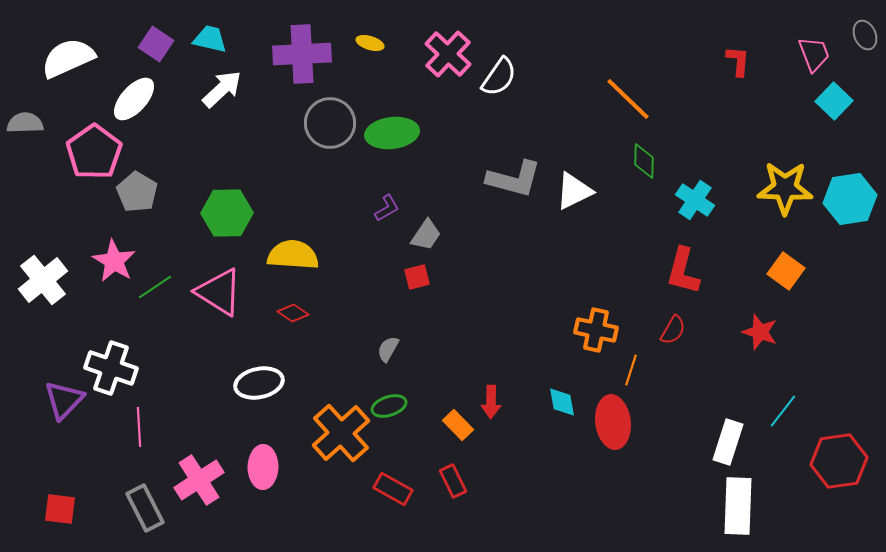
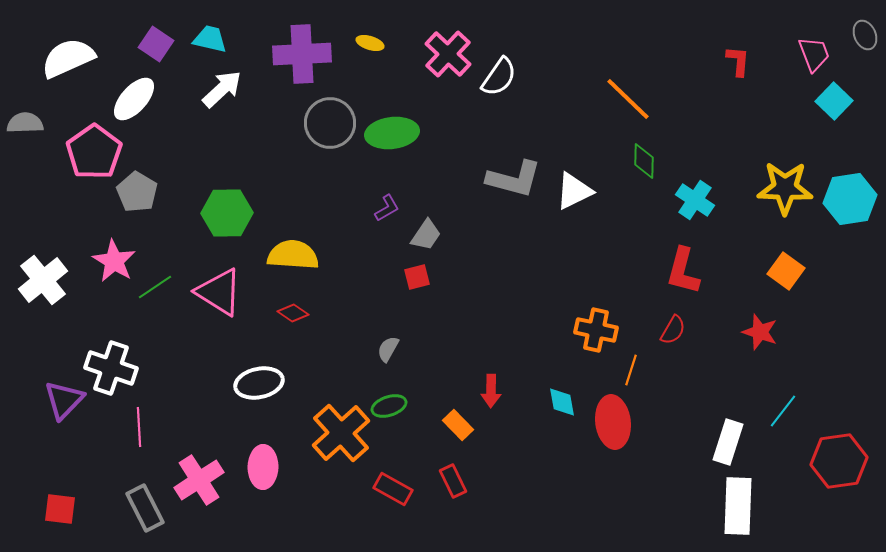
red arrow at (491, 402): moved 11 px up
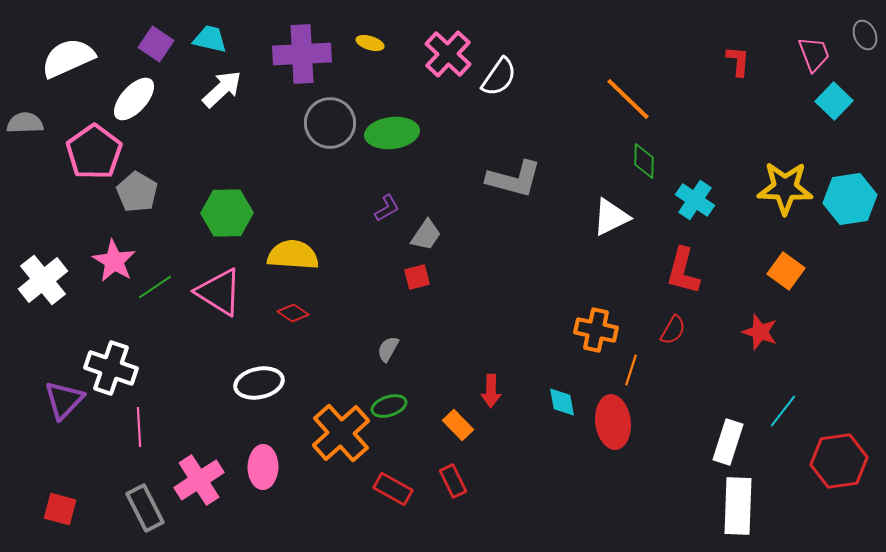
white triangle at (574, 191): moved 37 px right, 26 px down
red square at (60, 509): rotated 8 degrees clockwise
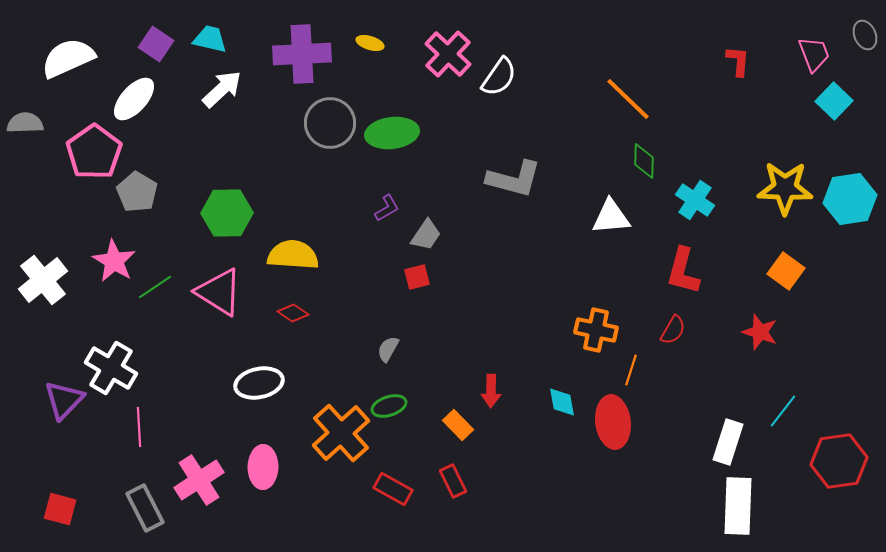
white triangle at (611, 217): rotated 21 degrees clockwise
white cross at (111, 368): rotated 12 degrees clockwise
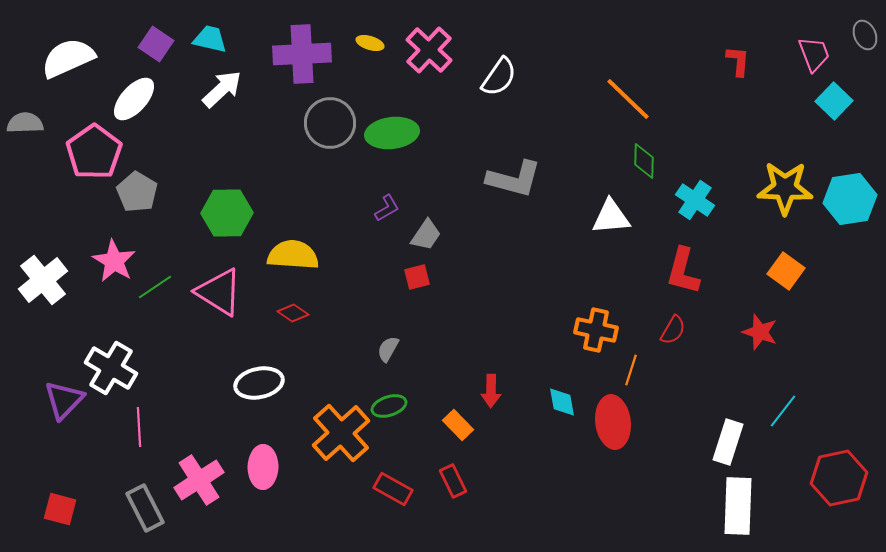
pink cross at (448, 54): moved 19 px left, 4 px up
red hexagon at (839, 461): moved 17 px down; rotated 4 degrees counterclockwise
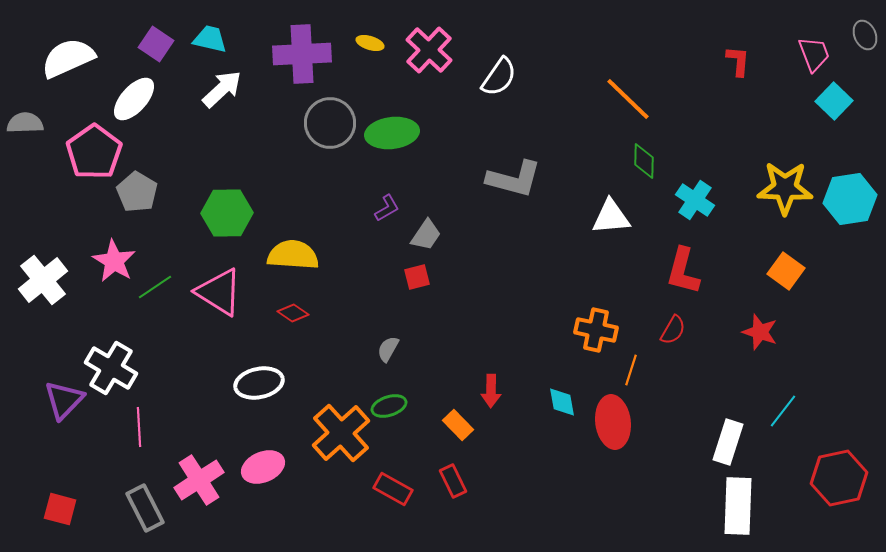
pink ellipse at (263, 467): rotated 66 degrees clockwise
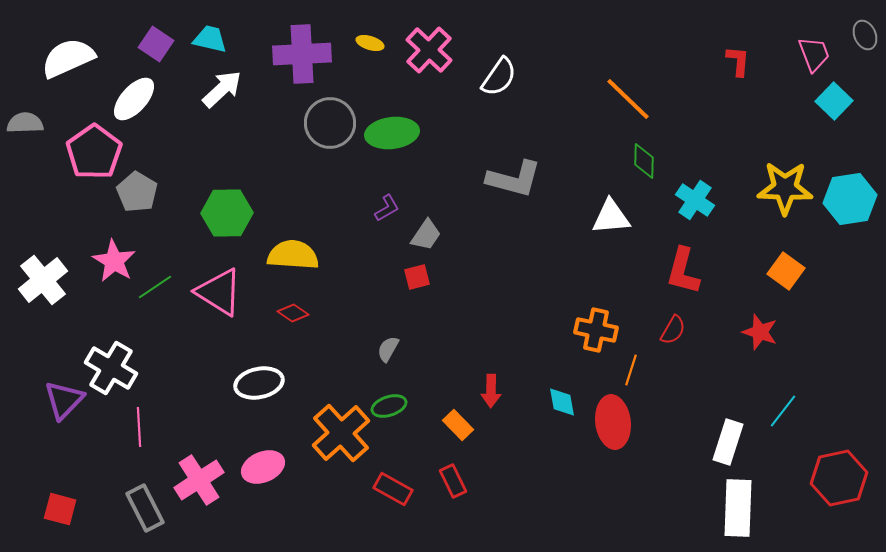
white rectangle at (738, 506): moved 2 px down
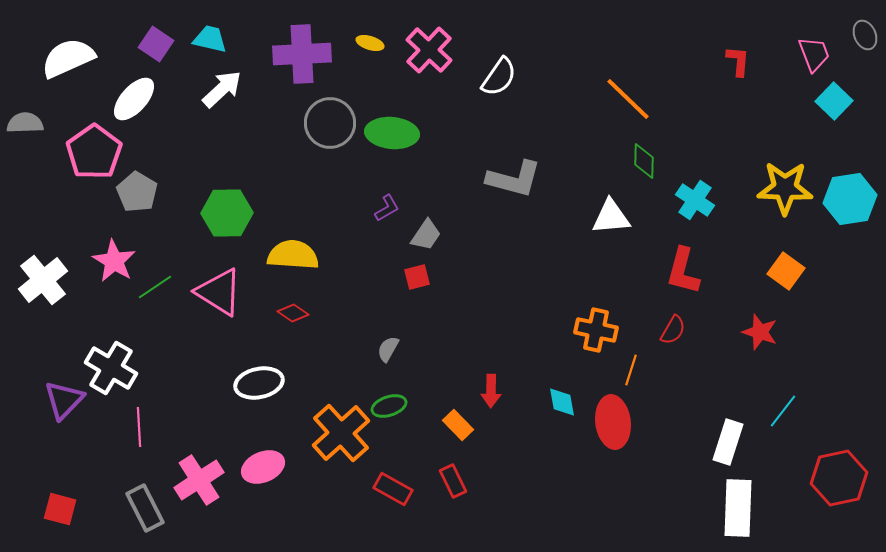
green ellipse at (392, 133): rotated 12 degrees clockwise
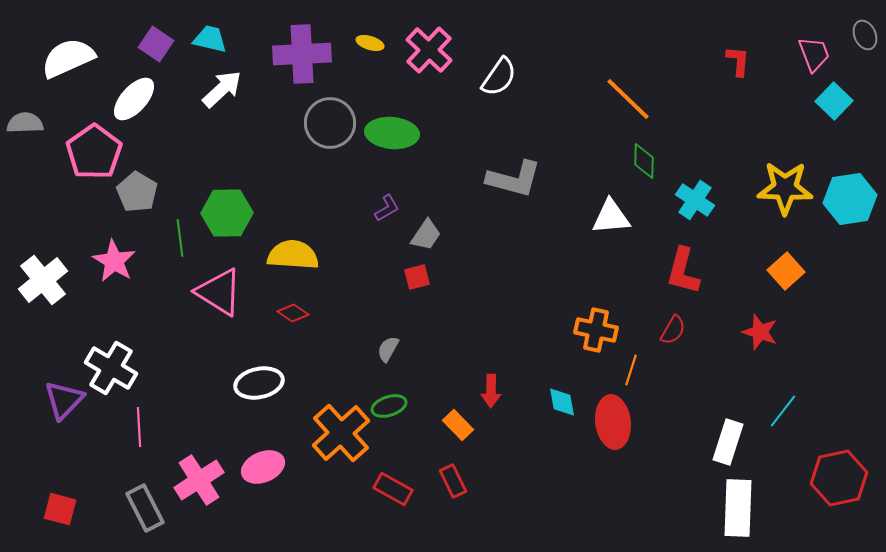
orange square at (786, 271): rotated 12 degrees clockwise
green line at (155, 287): moved 25 px right, 49 px up; rotated 63 degrees counterclockwise
